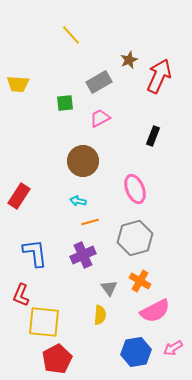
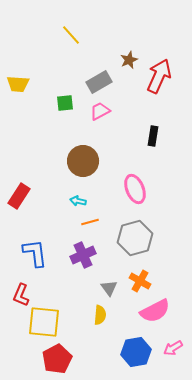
pink trapezoid: moved 7 px up
black rectangle: rotated 12 degrees counterclockwise
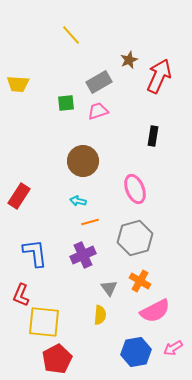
green square: moved 1 px right
pink trapezoid: moved 2 px left; rotated 10 degrees clockwise
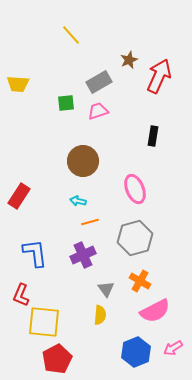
gray triangle: moved 3 px left, 1 px down
blue hexagon: rotated 12 degrees counterclockwise
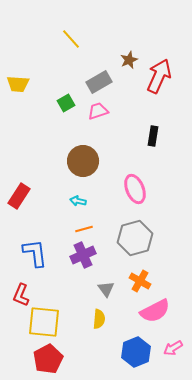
yellow line: moved 4 px down
green square: rotated 24 degrees counterclockwise
orange line: moved 6 px left, 7 px down
yellow semicircle: moved 1 px left, 4 px down
red pentagon: moved 9 px left
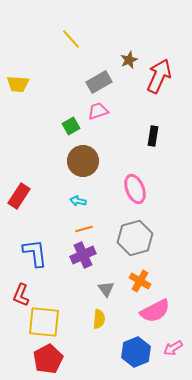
green square: moved 5 px right, 23 px down
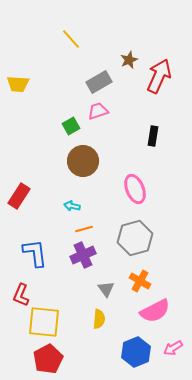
cyan arrow: moved 6 px left, 5 px down
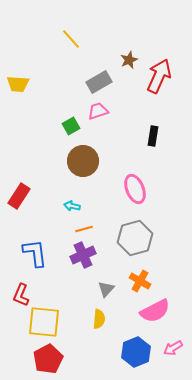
gray triangle: rotated 18 degrees clockwise
